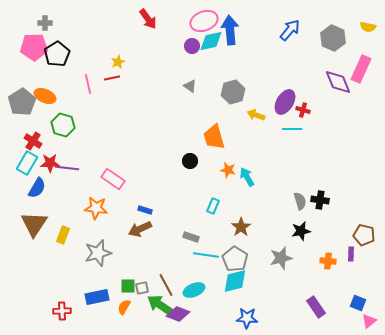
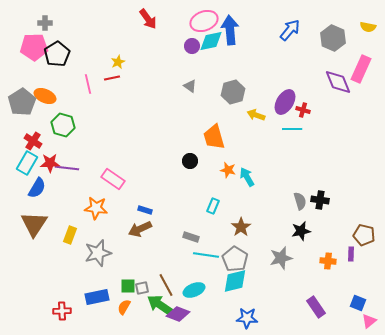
yellow rectangle at (63, 235): moved 7 px right
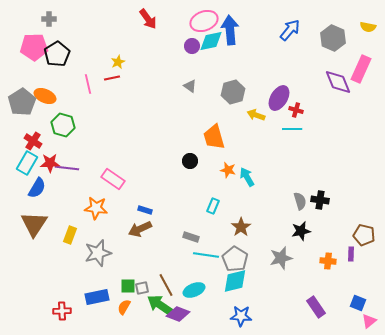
gray cross at (45, 23): moved 4 px right, 4 px up
purple ellipse at (285, 102): moved 6 px left, 4 px up
red cross at (303, 110): moved 7 px left
blue star at (247, 318): moved 6 px left, 2 px up
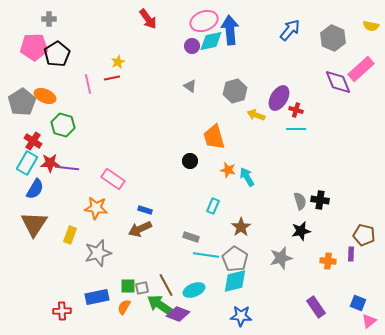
yellow semicircle at (368, 27): moved 3 px right, 1 px up
pink rectangle at (361, 69): rotated 24 degrees clockwise
gray hexagon at (233, 92): moved 2 px right, 1 px up
cyan line at (292, 129): moved 4 px right
blue semicircle at (37, 188): moved 2 px left, 1 px down
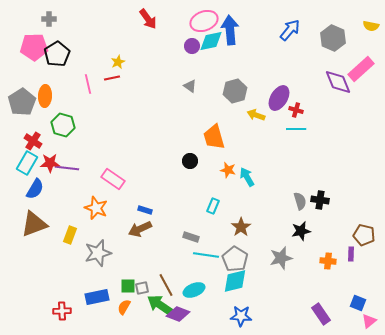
orange ellipse at (45, 96): rotated 70 degrees clockwise
orange star at (96, 208): rotated 15 degrees clockwise
brown triangle at (34, 224): rotated 36 degrees clockwise
purple rectangle at (316, 307): moved 5 px right, 7 px down
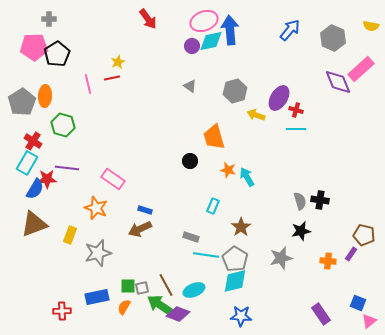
red star at (50, 163): moved 3 px left, 16 px down
purple rectangle at (351, 254): rotated 32 degrees clockwise
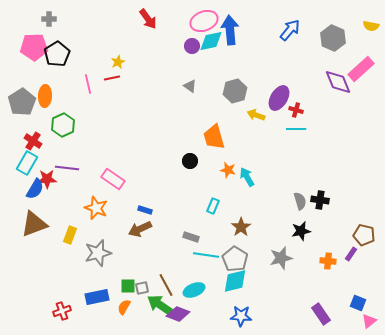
green hexagon at (63, 125): rotated 20 degrees clockwise
red cross at (62, 311): rotated 18 degrees counterclockwise
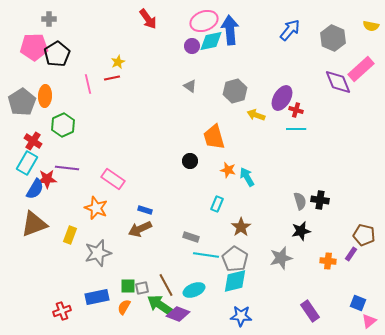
purple ellipse at (279, 98): moved 3 px right
cyan rectangle at (213, 206): moved 4 px right, 2 px up
purple rectangle at (321, 314): moved 11 px left, 3 px up
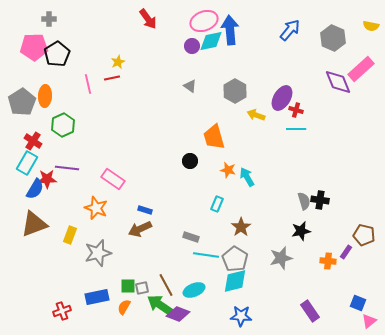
gray hexagon at (235, 91): rotated 15 degrees counterclockwise
gray semicircle at (300, 201): moved 4 px right
purple rectangle at (351, 254): moved 5 px left, 2 px up
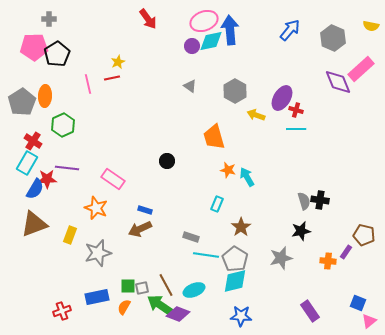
black circle at (190, 161): moved 23 px left
